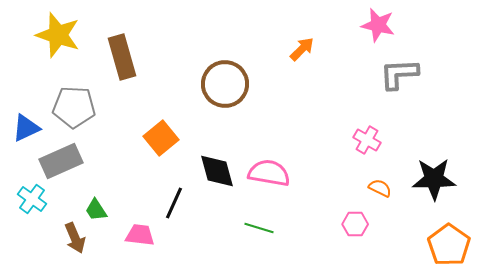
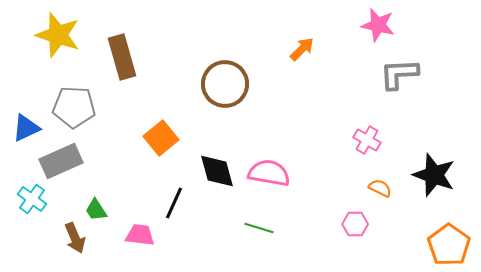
black star: moved 4 px up; rotated 21 degrees clockwise
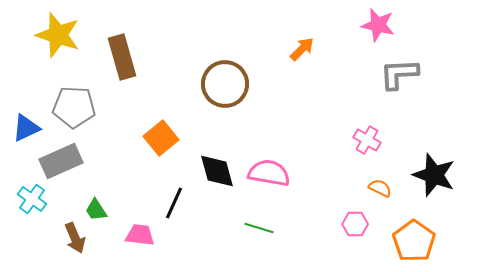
orange pentagon: moved 35 px left, 4 px up
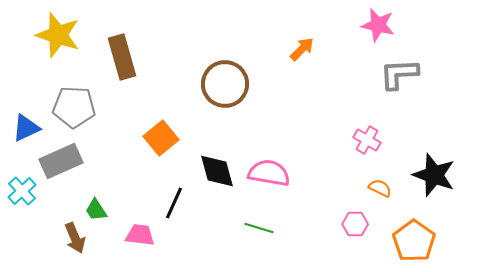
cyan cross: moved 10 px left, 8 px up; rotated 12 degrees clockwise
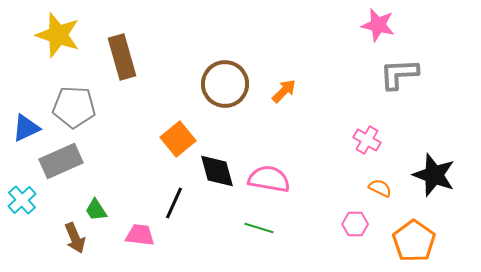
orange arrow: moved 18 px left, 42 px down
orange square: moved 17 px right, 1 px down
pink semicircle: moved 6 px down
cyan cross: moved 9 px down
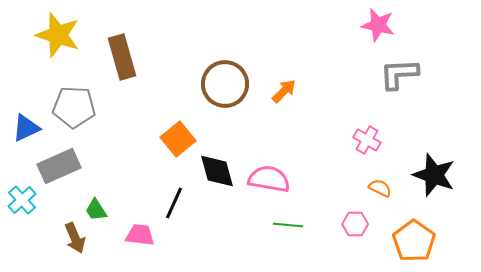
gray rectangle: moved 2 px left, 5 px down
green line: moved 29 px right, 3 px up; rotated 12 degrees counterclockwise
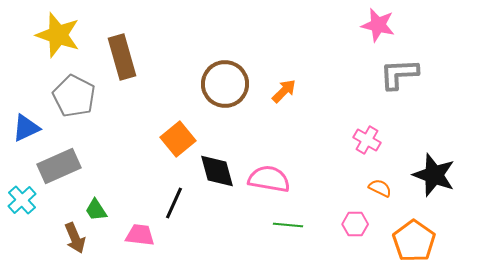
gray pentagon: moved 11 px up; rotated 24 degrees clockwise
